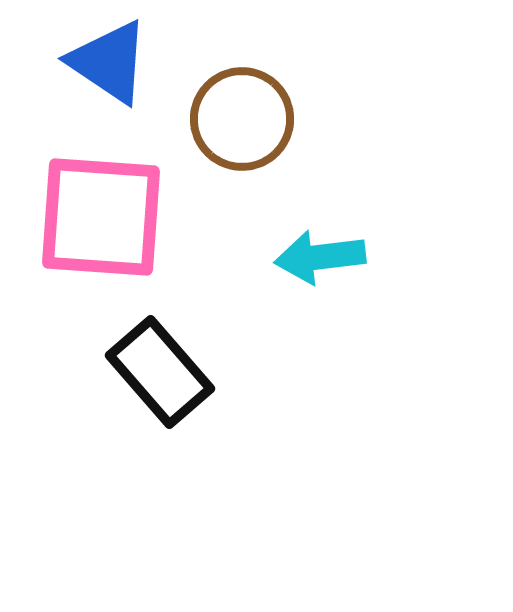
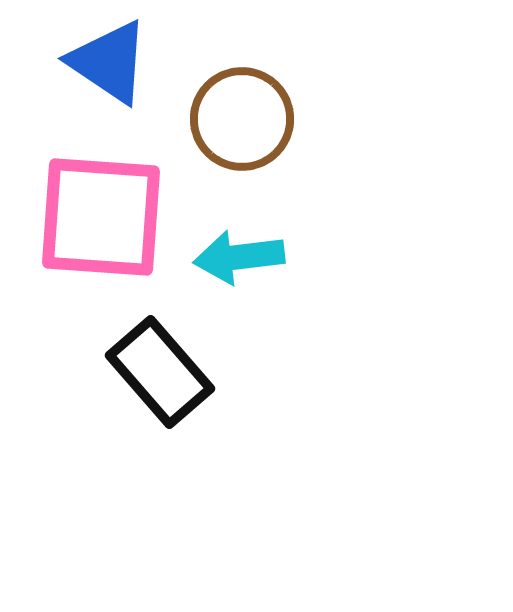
cyan arrow: moved 81 px left
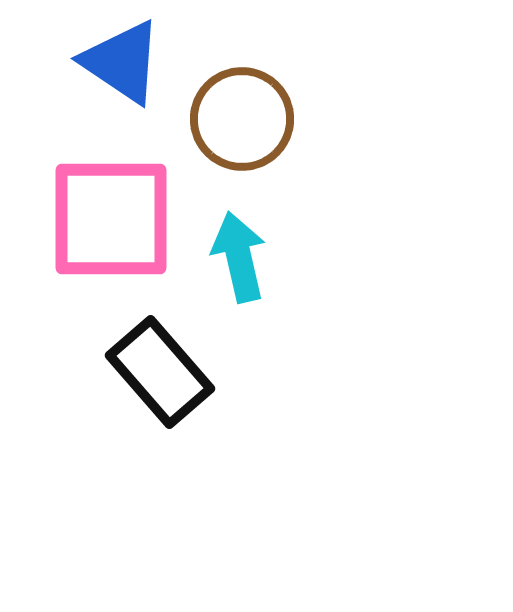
blue triangle: moved 13 px right
pink square: moved 10 px right, 2 px down; rotated 4 degrees counterclockwise
cyan arrow: rotated 84 degrees clockwise
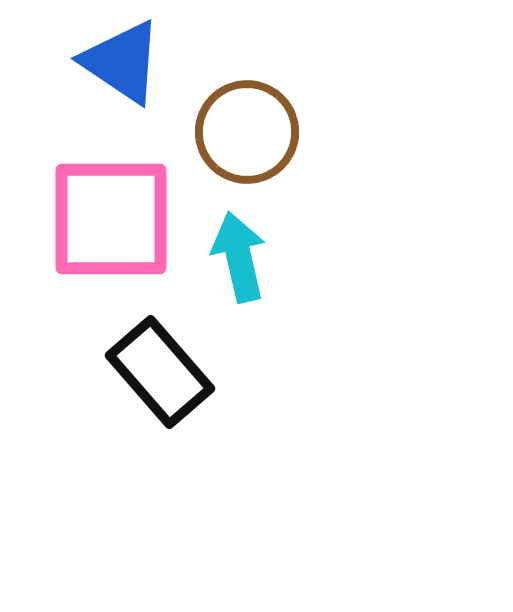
brown circle: moved 5 px right, 13 px down
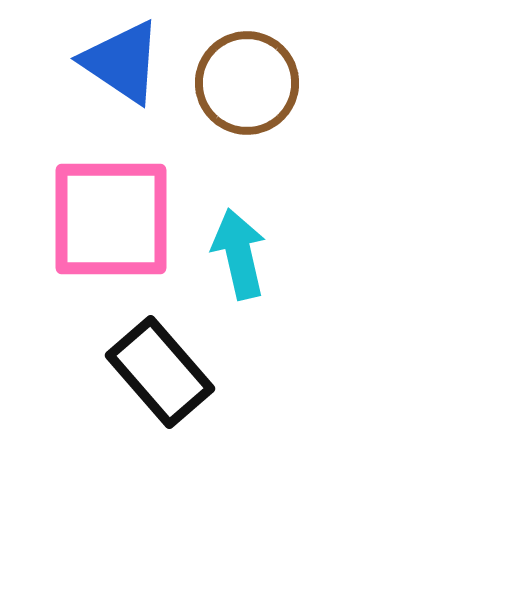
brown circle: moved 49 px up
cyan arrow: moved 3 px up
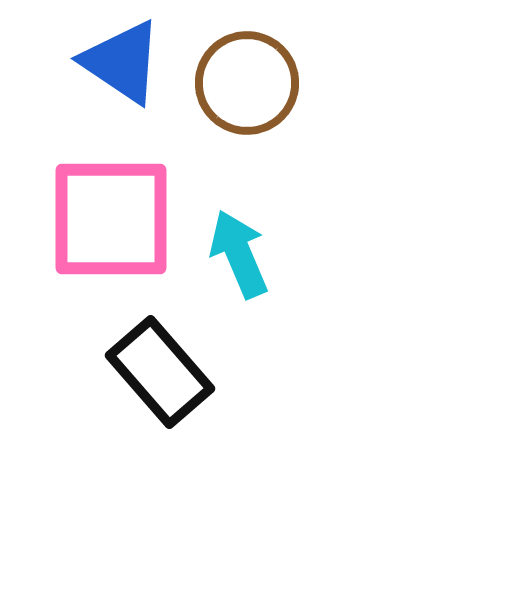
cyan arrow: rotated 10 degrees counterclockwise
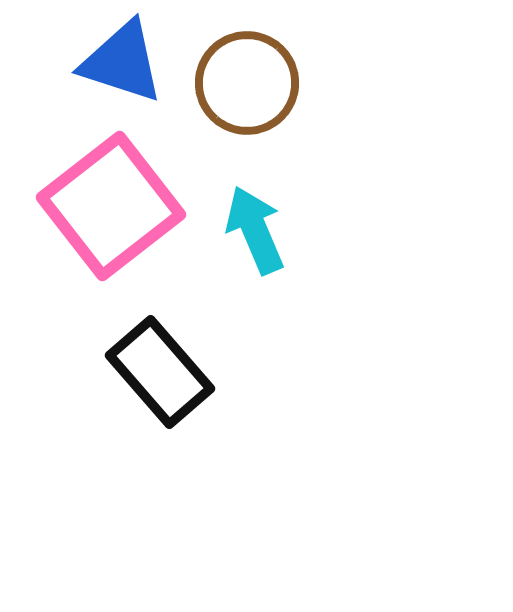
blue triangle: rotated 16 degrees counterclockwise
pink square: moved 13 px up; rotated 38 degrees counterclockwise
cyan arrow: moved 16 px right, 24 px up
